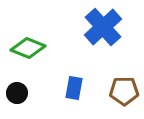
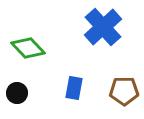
green diamond: rotated 24 degrees clockwise
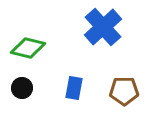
green diamond: rotated 32 degrees counterclockwise
black circle: moved 5 px right, 5 px up
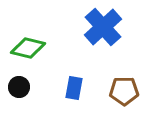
black circle: moved 3 px left, 1 px up
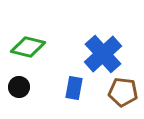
blue cross: moved 27 px down
green diamond: moved 1 px up
brown pentagon: moved 1 px left, 1 px down; rotated 8 degrees clockwise
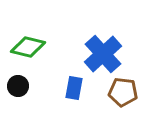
black circle: moved 1 px left, 1 px up
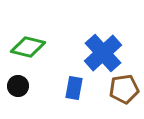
blue cross: moved 1 px up
brown pentagon: moved 1 px right, 3 px up; rotated 16 degrees counterclockwise
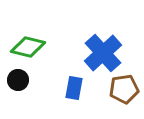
black circle: moved 6 px up
